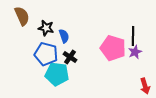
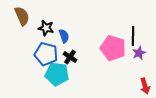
purple star: moved 4 px right, 1 px down
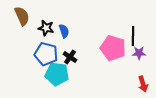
blue semicircle: moved 5 px up
purple star: rotated 24 degrees clockwise
red arrow: moved 2 px left, 2 px up
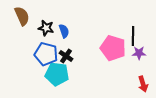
black cross: moved 4 px left, 1 px up
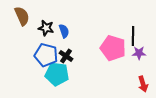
blue pentagon: moved 1 px down
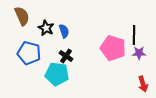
black star: rotated 14 degrees clockwise
black line: moved 1 px right, 1 px up
blue pentagon: moved 17 px left, 2 px up
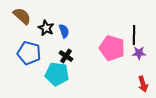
brown semicircle: rotated 24 degrees counterclockwise
pink pentagon: moved 1 px left
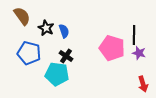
brown semicircle: rotated 12 degrees clockwise
purple star: rotated 16 degrees clockwise
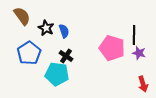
blue pentagon: rotated 25 degrees clockwise
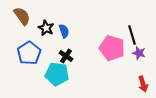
black line: moved 2 px left; rotated 18 degrees counterclockwise
